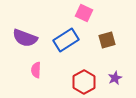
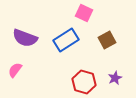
brown square: rotated 12 degrees counterclockwise
pink semicircle: moved 21 px left; rotated 35 degrees clockwise
red hexagon: rotated 15 degrees counterclockwise
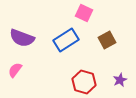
purple semicircle: moved 3 px left
purple star: moved 5 px right, 2 px down
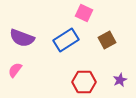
red hexagon: rotated 15 degrees counterclockwise
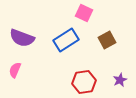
pink semicircle: rotated 14 degrees counterclockwise
red hexagon: rotated 10 degrees counterclockwise
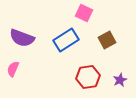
pink semicircle: moved 2 px left, 1 px up
red hexagon: moved 4 px right, 5 px up
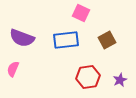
pink square: moved 3 px left
blue rectangle: rotated 25 degrees clockwise
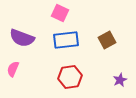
pink square: moved 21 px left
red hexagon: moved 18 px left
